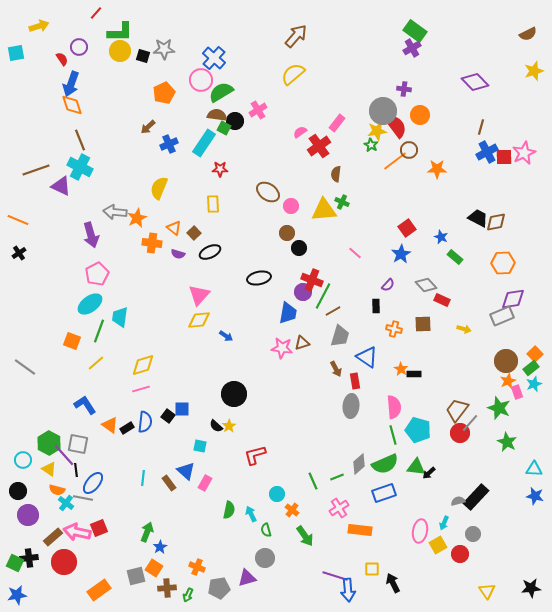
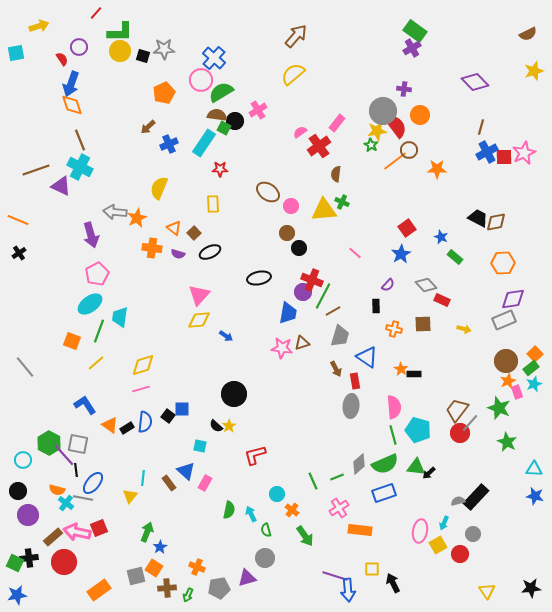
orange cross at (152, 243): moved 5 px down
gray rectangle at (502, 316): moved 2 px right, 4 px down
gray line at (25, 367): rotated 15 degrees clockwise
yellow triangle at (49, 469): moved 81 px right, 27 px down; rotated 35 degrees clockwise
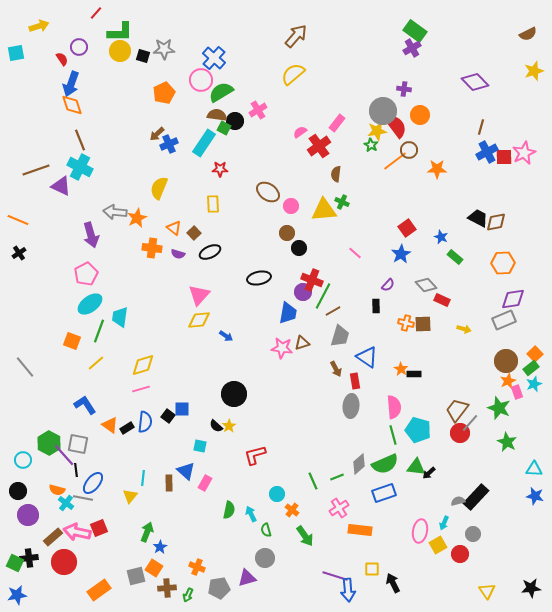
brown arrow at (148, 127): moved 9 px right, 7 px down
pink pentagon at (97, 274): moved 11 px left
orange cross at (394, 329): moved 12 px right, 6 px up
brown rectangle at (169, 483): rotated 35 degrees clockwise
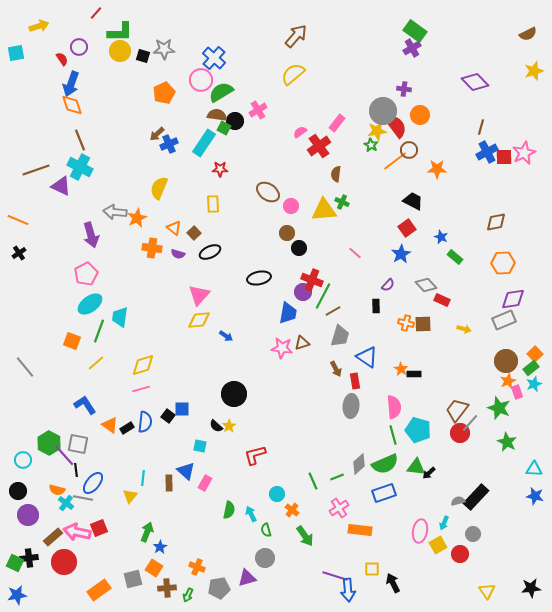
black trapezoid at (478, 218): moved 65 px left, 17 px up
gray square at (136, 576): moved 3 px left, 3 px down
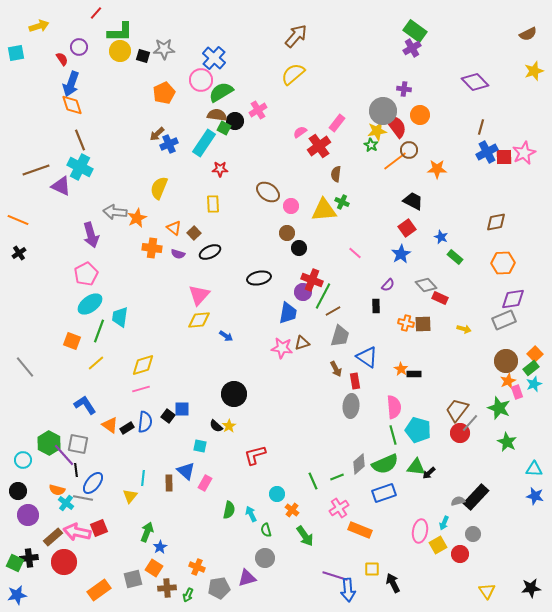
red rectangle at (442, 300): moved 2 px left, 2 px up
orange rectangle at (360, 530): rotated 15 degrees clockwise
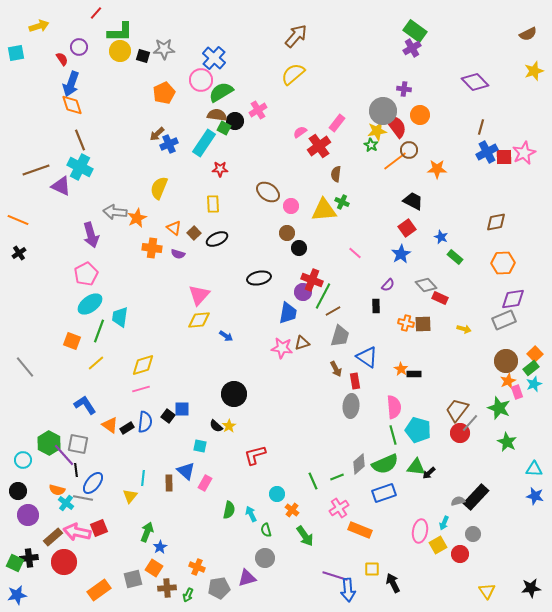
black ellipse at (210, 252): moved 7 px right, 13 px up
